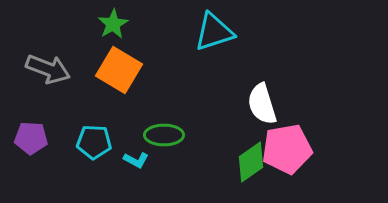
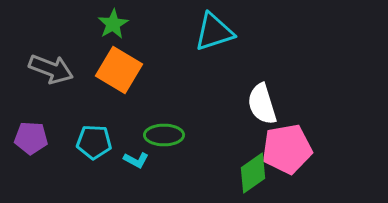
gray arrow: moved 3 px right
green diamond: moved 2 px right, 11 px down
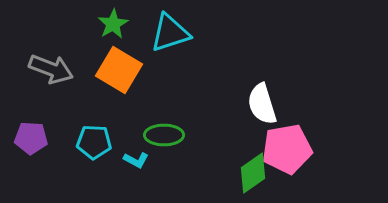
cyan triangle: moved 44 px left, 1 px down
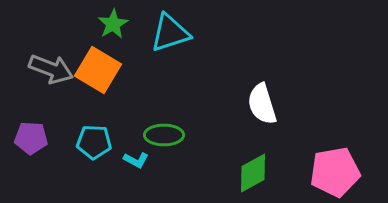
orange square: moved 21 px left
pink pentagon: moved 48 px right, 23 px down
green diamond: rotated 6 degrees clockwise
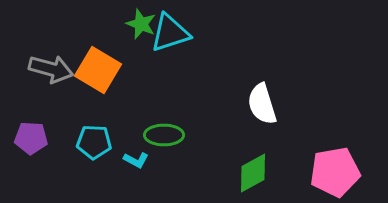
green star: moved 28 px right; rotated 20 degrees counterclockwise
gray arrow: rotated 6 degrees counterclockwise
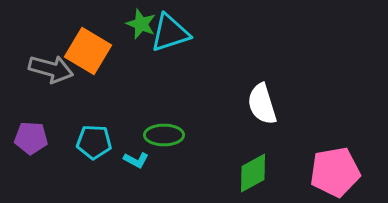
orange square: moved 10 px left, 19 px up
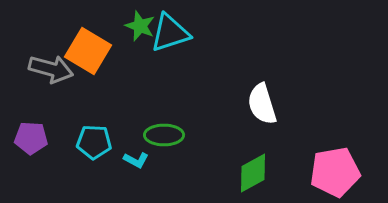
green star: moved 1 px left, 2 px down
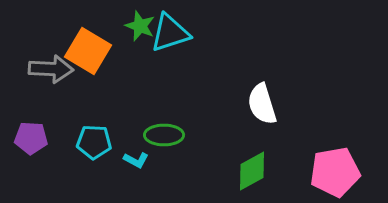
gray arrow: rotated 12 degrees counterclockwise
green diamond: moved 1 px left, 2 px up
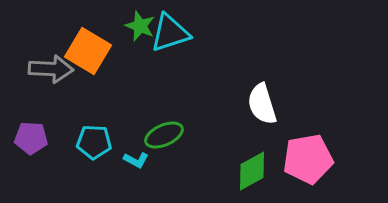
green ellipse: rotated 24 degrees counterclockwise
pink pentagon: moved 27 px left, 13 px up
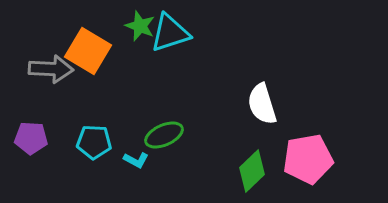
green diamond: rotated 15 degrees counterclockwise
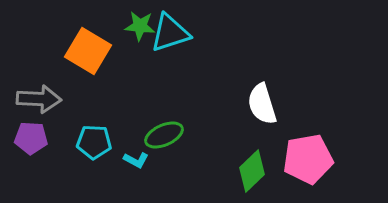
green star: rotated 16 degrees counterclockwise
gray arrow: moved 12 px left, 30 px down
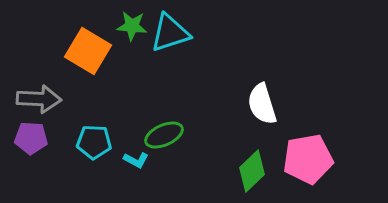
green star: moved 8 px left
